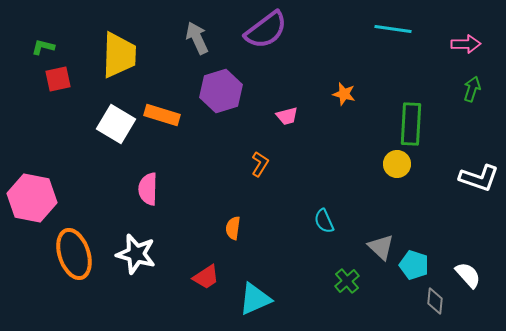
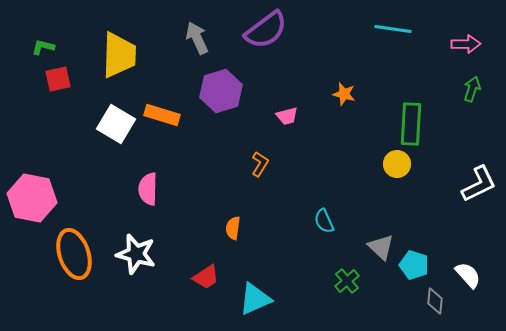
white L-shape: moved 6 px down; rotated 45 degrees counterclockwise
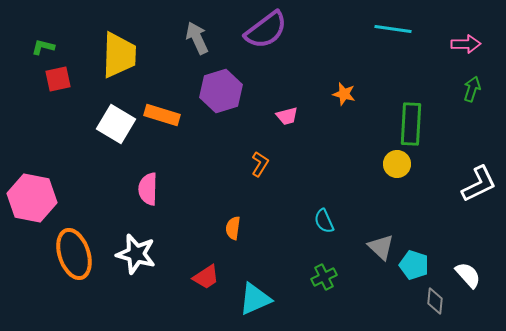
green cross: moved 23 px left, 4 px up; rotated 15 degrees clockwise
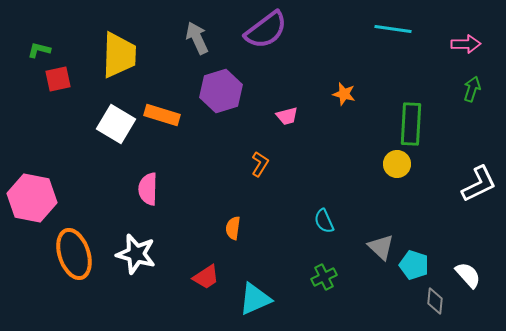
green L-shape: moved 4 px left, 3 px down
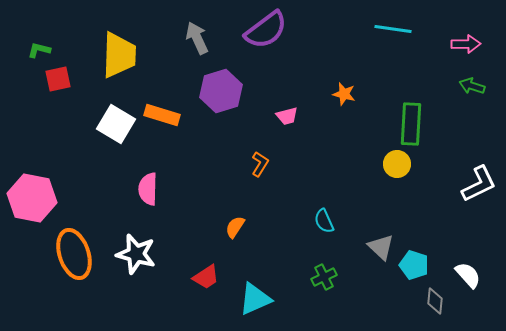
green arrow: moved 3 px up; rotated 90 degrees counterclockwise
orange semicircle: moved 2 px right, 1 px up; rotated 25 degrees clockwise
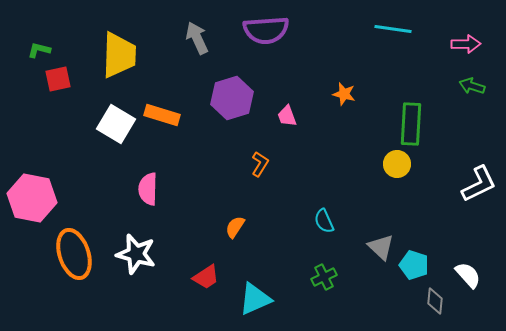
purple semicircle: rotated 33 degrees clockwise
purple hexagon: moved 11 px right, 7 px down
pink trapezoid: rotated 85 degrees clockwise
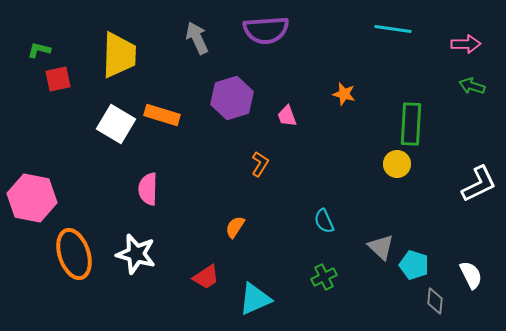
white semicircle: moved 3 px right; rotated 16 degrees clockwise
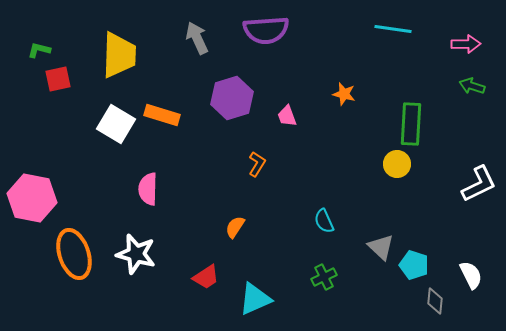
orange L-shape: moved 3 px left
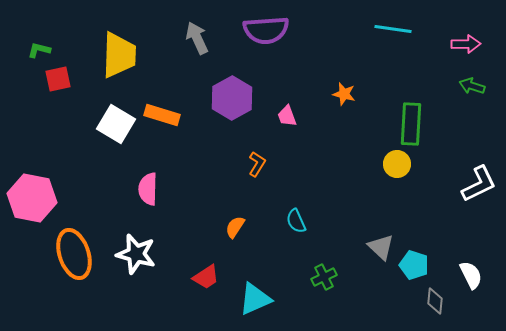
purple hexagon: rotated 12 degrees counterclockwise
cyan semicircle: moved 28 px left
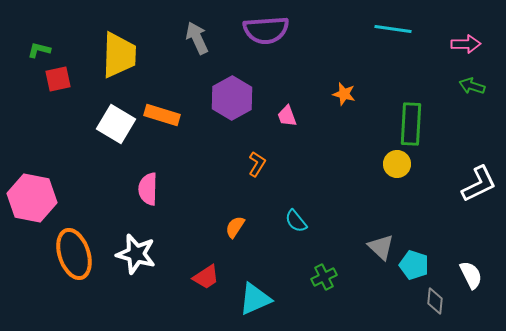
cyan semicircle: rotated 15 degrees counterclockwise
